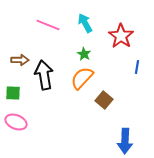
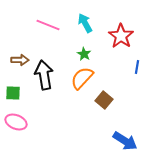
blue arrow: rotated 60 degrees counterclockwise
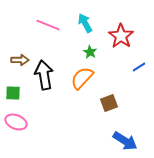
green star: moved 6 px right, 2 px up
blue line: moved 2 px right; rotated 48 degrees clockwise
brown square: moved 5 px right, 3 px down; rotated 30 degrees clockwise
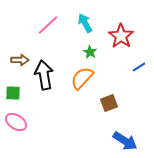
pink line: rotated 65 degrees counterclockwise
pink ellipse: rotated 10 degrees clockwise
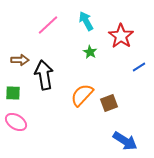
cyan arrow: moved 1 px right, 2 px up
orange semicircle: moved 17 px down
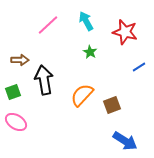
red star: moved 4 px right, 4 px up; rotated 20 degrees counterclockwise
black arrow: moved 5 px down
green square: moved 1 px up; rotated 21 degrees counterclockwise
brown square: moved 3 px right, 2 px down
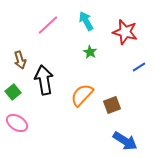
brown arrow: rotated 72 degrees clockwise
green square: rotated 21 degrees counterclockwise
pink ellipse: moved 1 px right, 1 px down
